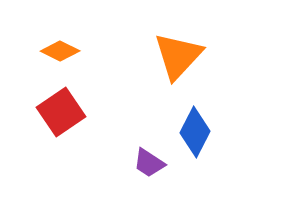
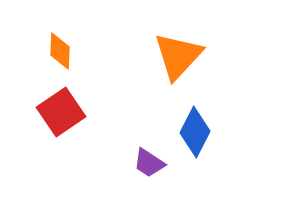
orange diamond: rotated 66 degrees clockwise
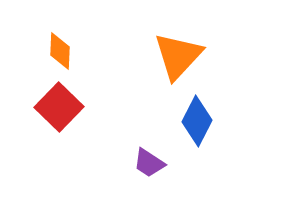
red square: moved 2 px left, 5 px up; rotated 12 degrees counterclockwise
blue diamond: moved 2 px right, 11 px up
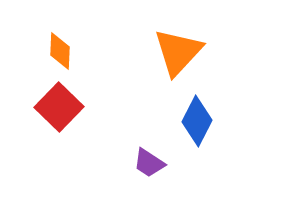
orange triangle: moved 4 px up
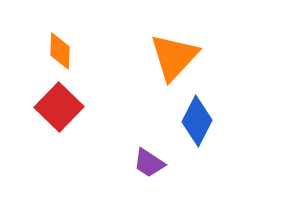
orange triangle: moved 4 px left, 5 px down
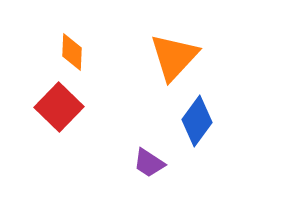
orange diamond: moved 12 px right, 1 px down
blue diamond: rotated 9 degrees clockwise
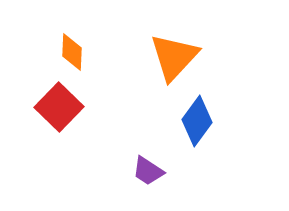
purple trapezoid: moved 1 px left, 8 px down
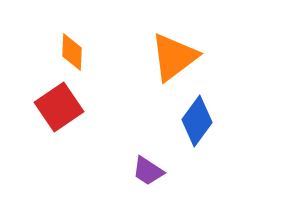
orange triangle: rotated 10 degrees clockwise
red square: rotated 12 degrees clockwise
